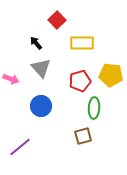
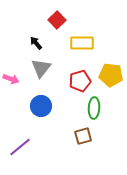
gray triangle: rotated 20 degrees clockwise
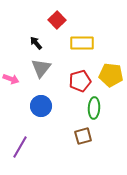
purple line: rotated 20 degrees counterclockwise
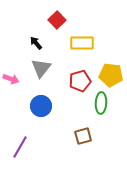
green ellipse: moved 7 px right, 5 px up
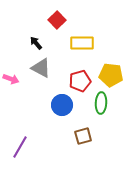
gray triangle: rotated 40 degrees counterclockwise
blue circle: moved 21 px right, 1 px up
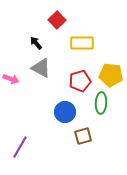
blue circle: moved 3 px right, 7 px down
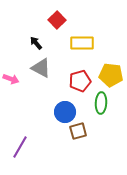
brown square: moved 5 px left, 5 px up
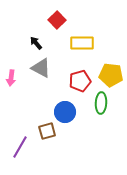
pink arrow: moved 1 px up; rotated 77 degrees clockwise
brown square: moved 31 px left
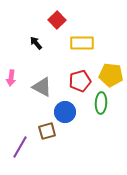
gray triangle: moved 1 px right, 19 px down
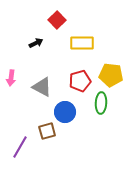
black arrow: rotated 104 degrees clockwise
